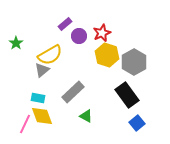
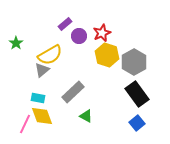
black rectangle: moved 10 px right, 1 px up
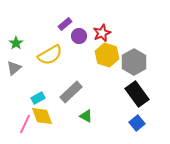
gray triangle: moved 28 px left, 2 px up
gray rectangle: moved 2 px left
cyan rectangle: rotated 40 degrees counterclockwise
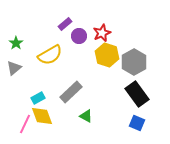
blue square: rotated 28 degrees counterclockwise
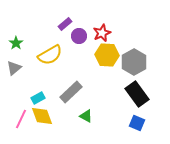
yellow hexagon: rotated 15 degrees counterclockwise
pink line: moved 4 px left, 5 px up
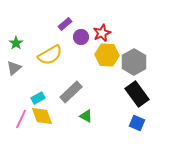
purple circle: moved 2 px right, 1 px down
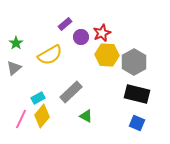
black rectangle: rotated 40 degrees counterclockwise
yellow diamond: rotated 60 degrees clockwise
